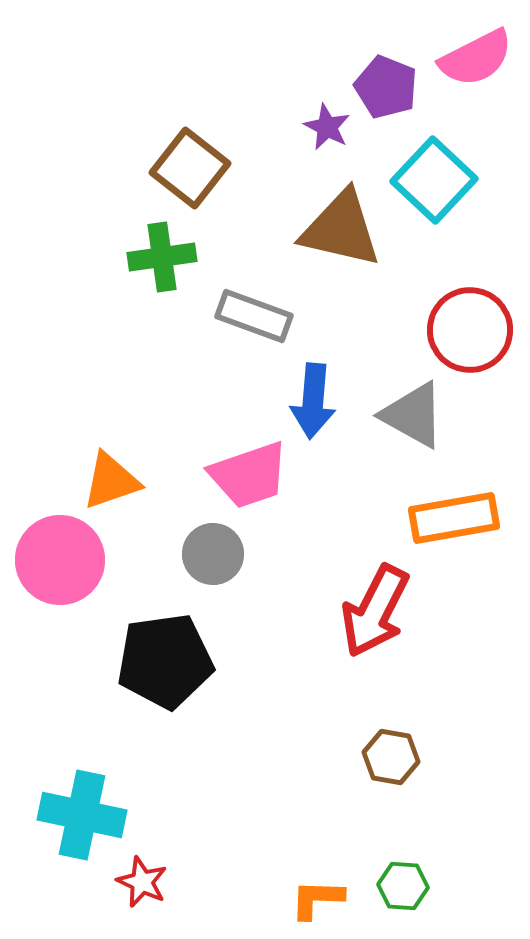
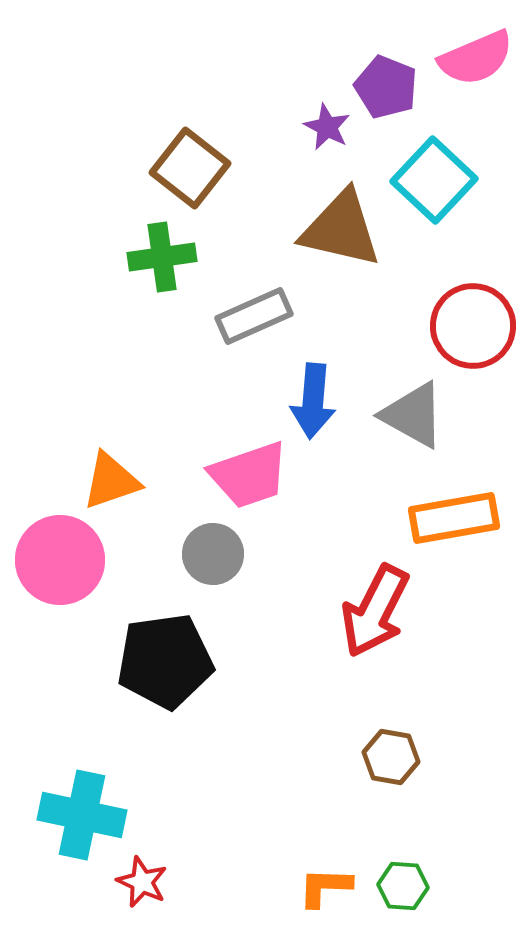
pink semicircle: rotated 4 degrees clockwise
gray rectangle: rotated 44 degrees counterclockwise
red circle: moved 3 px right, 4 px up
orange L-shape: moved 8 px right, 12 px up
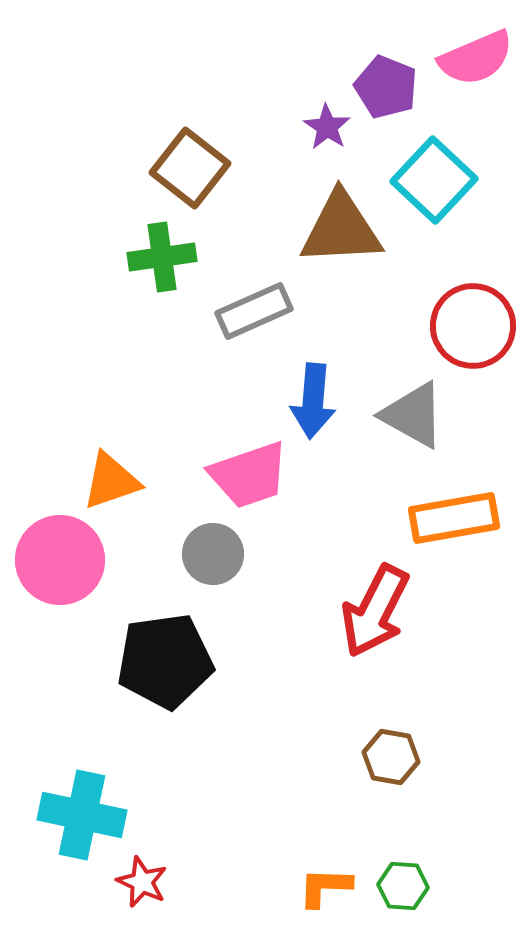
purple star: rotated 6 degrees clockwise
brown triangle: rotated 16 degrees counterclockwise
gray rectangle: moved 5 px up
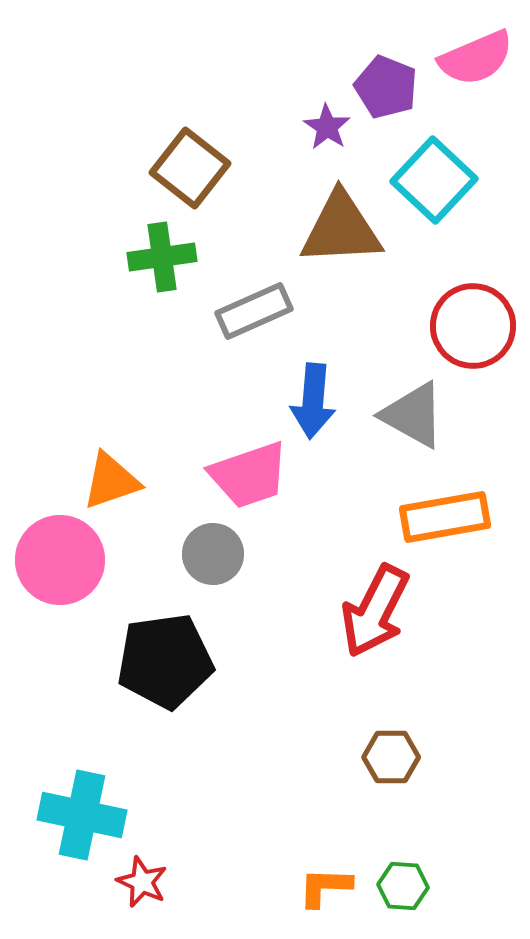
orange rectangle: moved 9 px left, 1 px up
brown hexagon: rotated 10 degrees counterclockwise
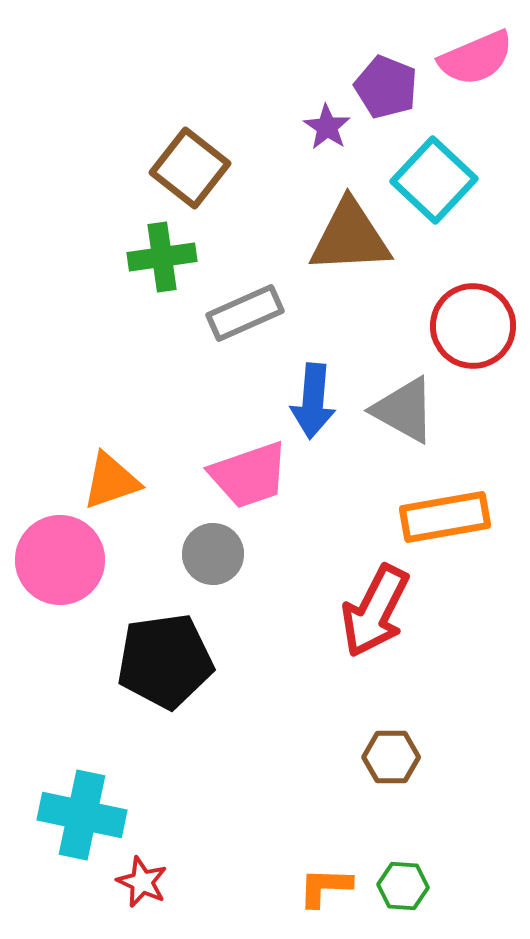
brown triangle: moved 9 px right, 8 px down
gray rectangle: moved 9 px left, 2 px down
gray triangle: moved 9 px left, 5 px up
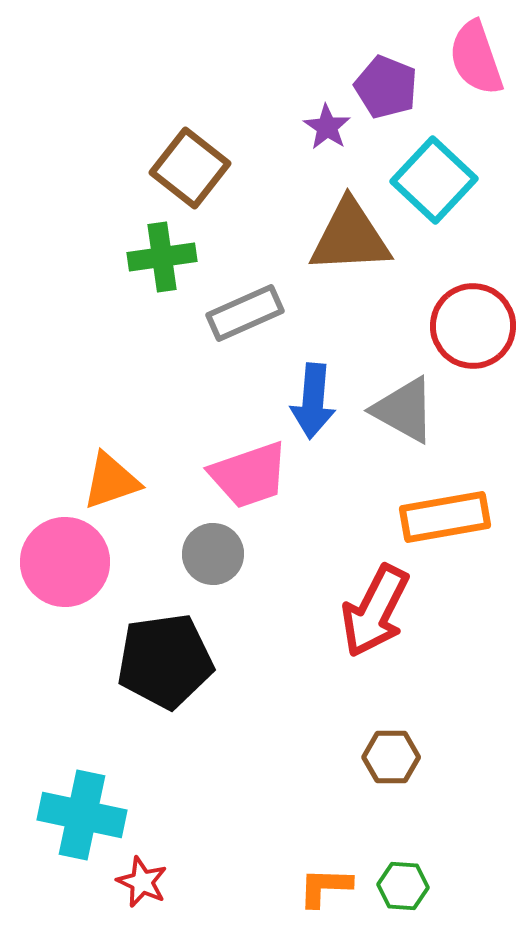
pink semicircle: rotated 94 degrees clockwise
pink circle: moved 5 px right, 2 px down
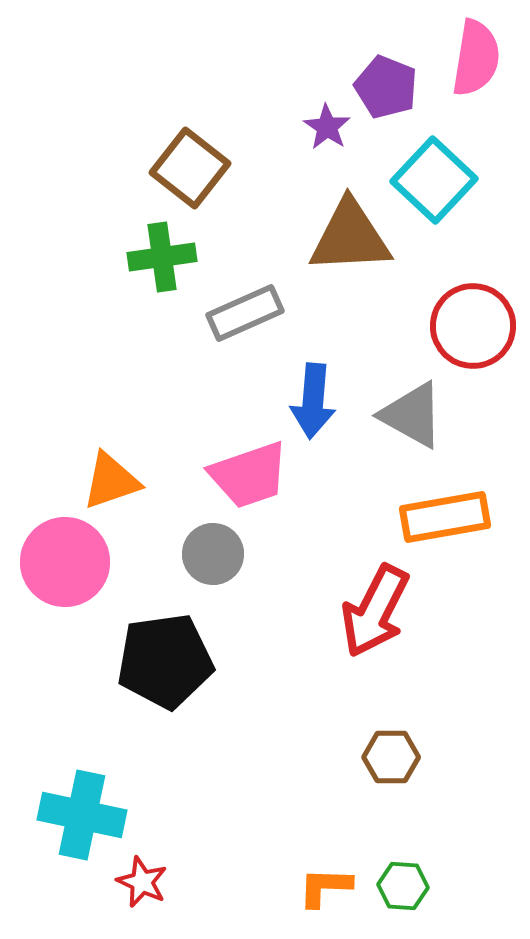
pink semicircle: rotated 152 degrees counterclockwise
gray triangle: moved 8 px right, 5 px down
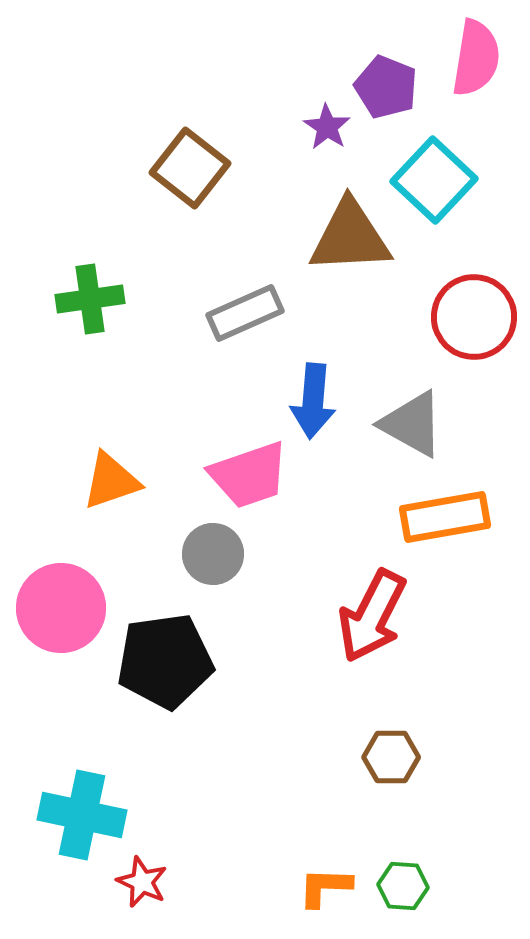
green cross: moved 72 px left, 42 px down
red circle: moved 1 px right, 9 px up
gray triangle: moved 9 px down
pink circle: moved 4 px left, 46 px down
red arrow: moved 3 px left, 5 px down
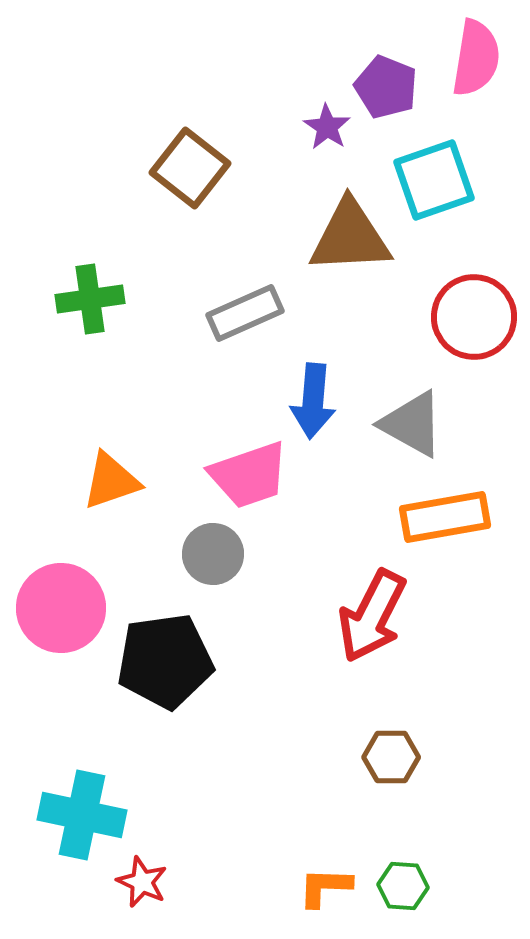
cyan square: rotated 28 degrees clockwise
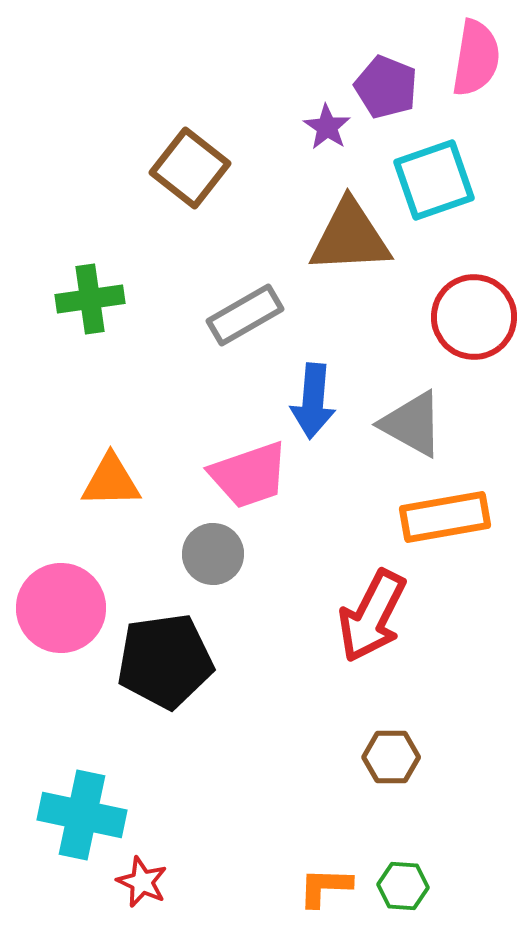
gray rectangle: moved 2 px down; rotated 6 degrees counterclockwise
orange triangle: rotated 18 degrees clockwise
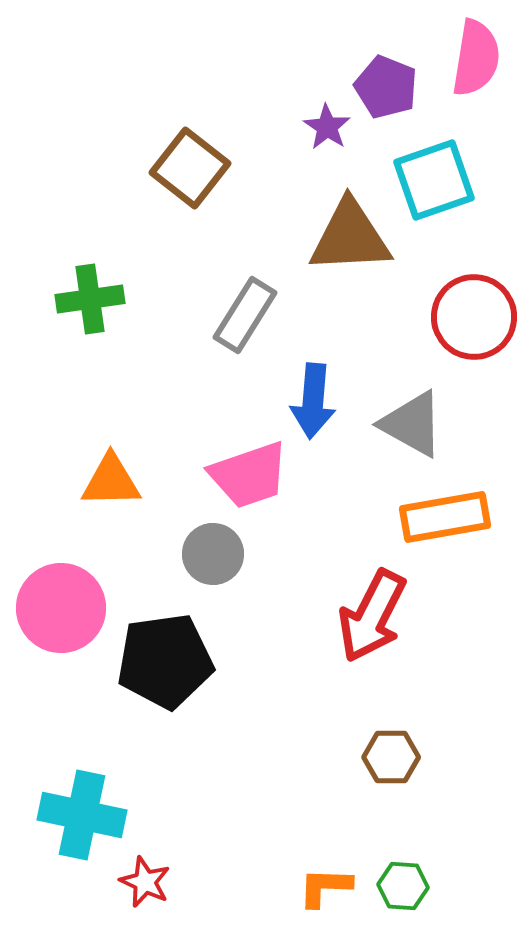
gray rectangle: rotated 28 degrees counterclockwise
red star: moved 3 px right
